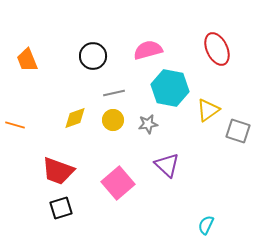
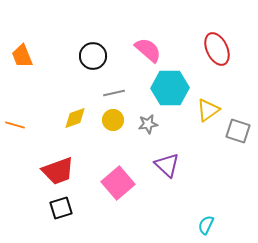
pink semicircle: rotated 56 degrees clockwise
orange trapezoid: moved 5 px left, 4 px up
cyan hexagon: rotated 12 degrees counterclockwise
red trapezoid: rotated 40 degrees counterclockwise
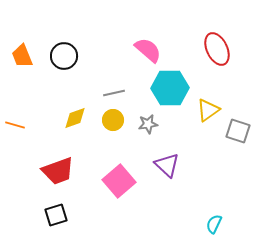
black circle: moved 29 px left
pink square: moved 1 px right, 2 px up
black square: moved 5 px left, 7 px down
cyan semicircle: moved 8 px right, 1 px up
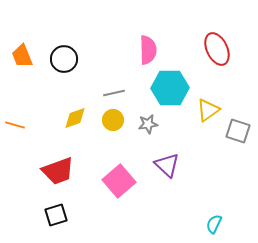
pink semicircle: rotated 48 degrees clockwise
black circle: moved 3 px down
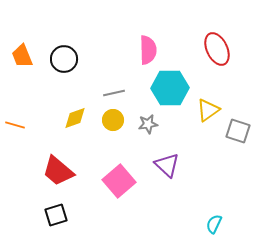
red trapezoid: rotated 60 degrees clockwise
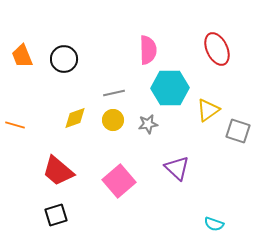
purple triangle: moved 10 px right, 3 px down
cyan semicircle: rotated 96 degrees counterclockwise
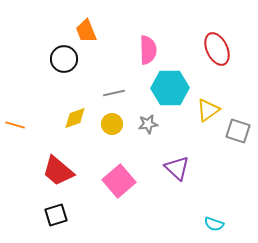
orange trapezoid: moved 64 px right, 25 px up
yellow circle: moved 1 px left, 4 px down
